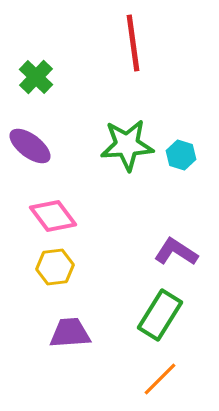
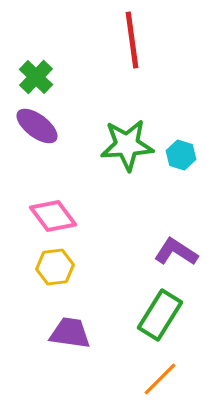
red line: moved 1 px left, 3 px up
purple ellipse: moved 7 px right, 20 px up
purple trapezoid: rotated 12 degrees clockwise
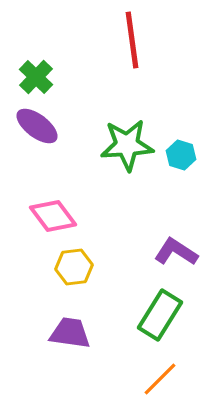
yellow hexagon: moved 19 px right
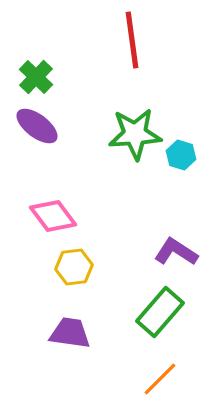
green star: moved 8 px right, 11 px up
green rectangle: moved 3 px up; rotated 9 degrees clockwise
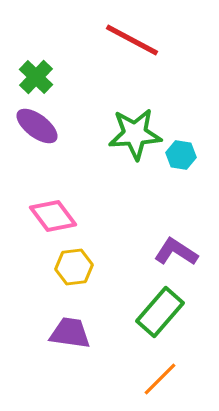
red line: rotated 54 degrees counterclockwise
cyan hexagon: rotated 8 degrees counterclockwise
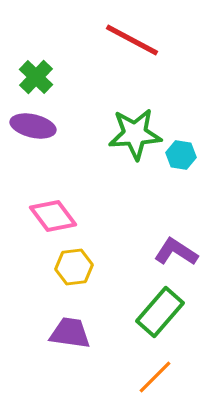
purple ellipse: moved 4 px left; rotated 24 degrees counterclockwise
orange line: moved 5 px left, 2 px up
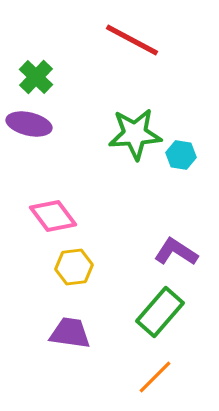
purple ellipse: moved 4 px left, 2 px up
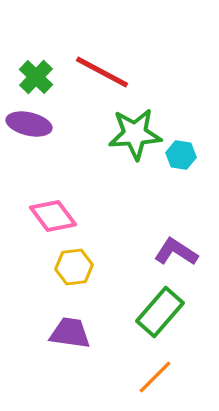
red line: moved 30 px left, 32 px down
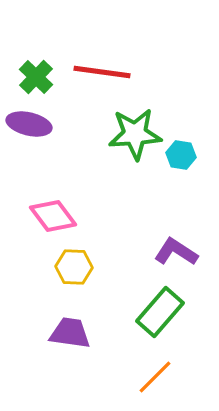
red line: rotated 20 degrees counterclockwise
yellow hexagon: rotated 9 degrees clockwise
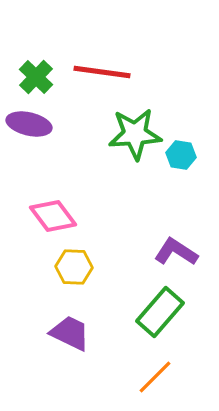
purple trapezoid: rotated 18 degrees clockwise
